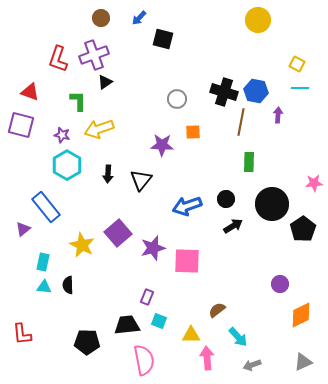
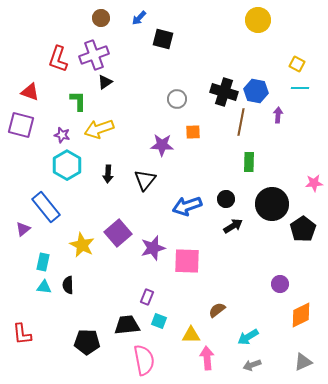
black triangle at (141, 180): moved 4 px right
cyan arrow at (238, 337): moved 10 px right; rotated 100 degrees clockwise
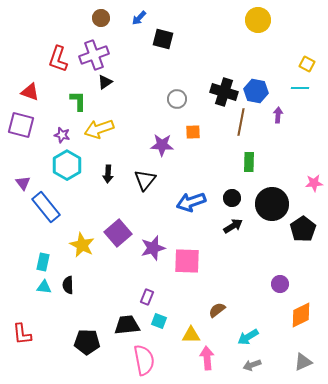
yellow square at (297, 64): moved 10 px right
black circle at (226, 199): moved 6 px right, 1 px up
blue arrow at (187, 206): moved 4 px right, 4 px up
purple triangle at (23, 229): moved 46 px up; rotated 28 degrees counterclockwise
